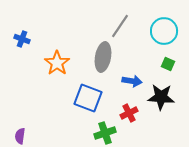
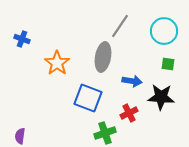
green square: rotated 16 degrees counterclockwise
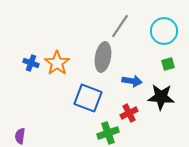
blue cross: moved 9 px right, 24 px down
green square: rotated 24 degrees counterclockwise
green cross: moved 3 px right
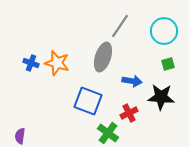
gray ellipse: rotated 8 degrees clockwise
orange star: rotated 20 degrees counterclockwise
blue square: moved 3 px down
green cross: rotated 35 degrees counterclockwise
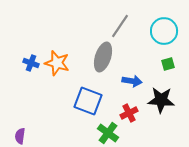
black star: moved 3 px down
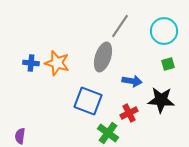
blue cross: rotated 14 degrees counterclockwise
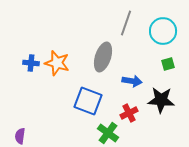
gray line: moved 6 px right, 3 px up; rotated 15 degrees counterclockwise
cyan circle: moved 1 px left
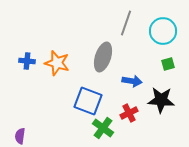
blue cross: moved 4 px left, 2 px up
green cross: moved 5 px left, 5 px up
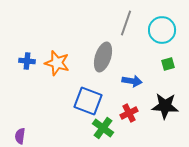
cyan circle: moved 1 px left, 1 px up
black star: moved 4 px right, 6 px down
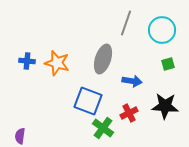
gray ellipse: moved 2 px down
